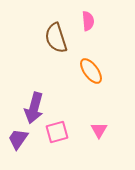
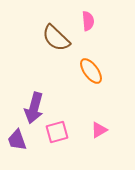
brown semicircle: rotated 28 degrees counterclockwise
pink triangle: rotated 30 degrees clockwise
purple trapezoid: moved 1 px left, 1 px down; rotated 55 degrees counterclockwise
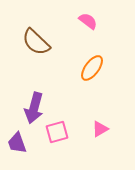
pink semicircle: rotated 48 degrees counterclockwise
brown semicircle: moved 20 px left, 4 px down
orange ellipse: moved 1 px right, 3 px up; rotated 72 degrees clockwise
pink triangle: moved 1 px right, 1 px up
purple trapezoid: moved 3 px down
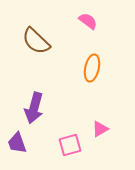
brown semicircle: moved 1 px up
orange ellipse: rotated 24 degrees counterclockwise
pink square: moved 13 px right, 13 px down
